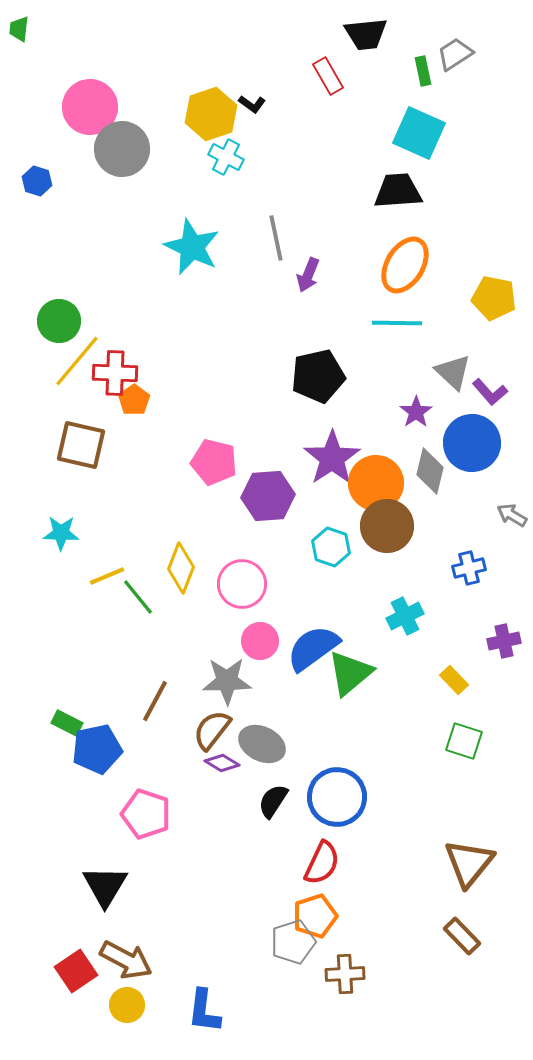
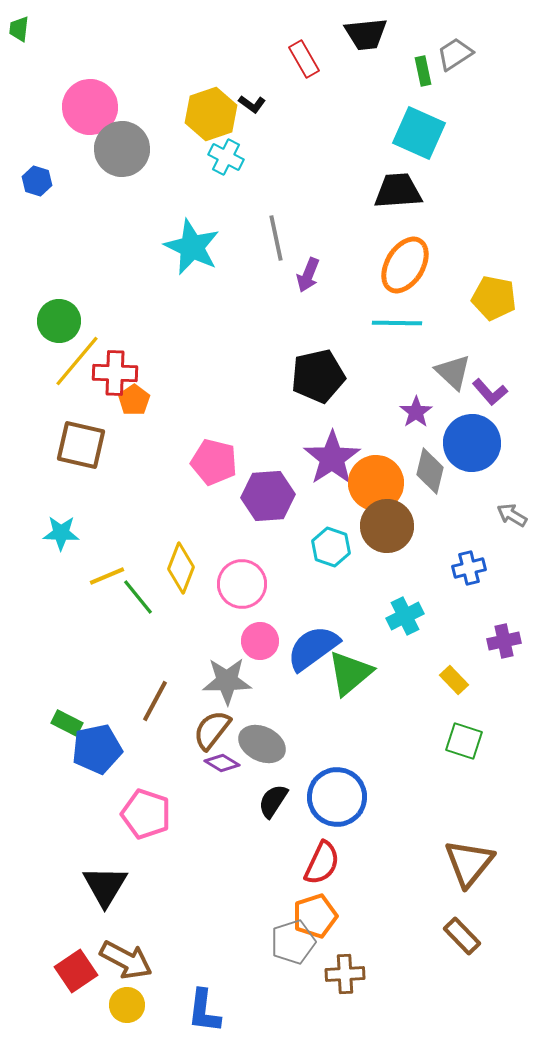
red rectangle at (328, 76): moved 24 px left, 17 px up
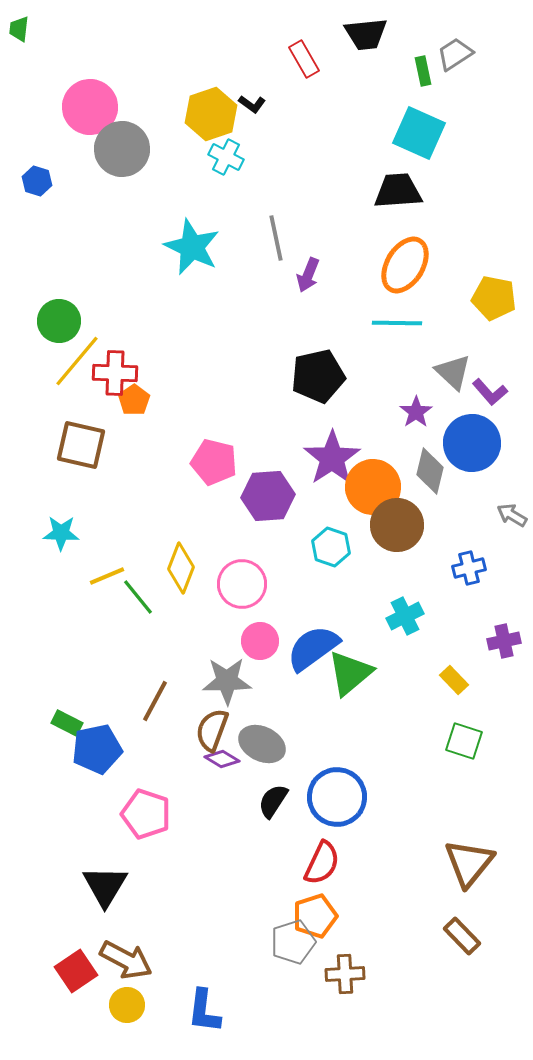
orange circle at (376, 483): moved 3 px left, 4 px down
brown circle at (387, 526): moved 10 px right, 1 px up
brown semicircle at (212, 730): rotated 18 degrees counterclockwise
purple diamond at (222, 763): moved 4 px up
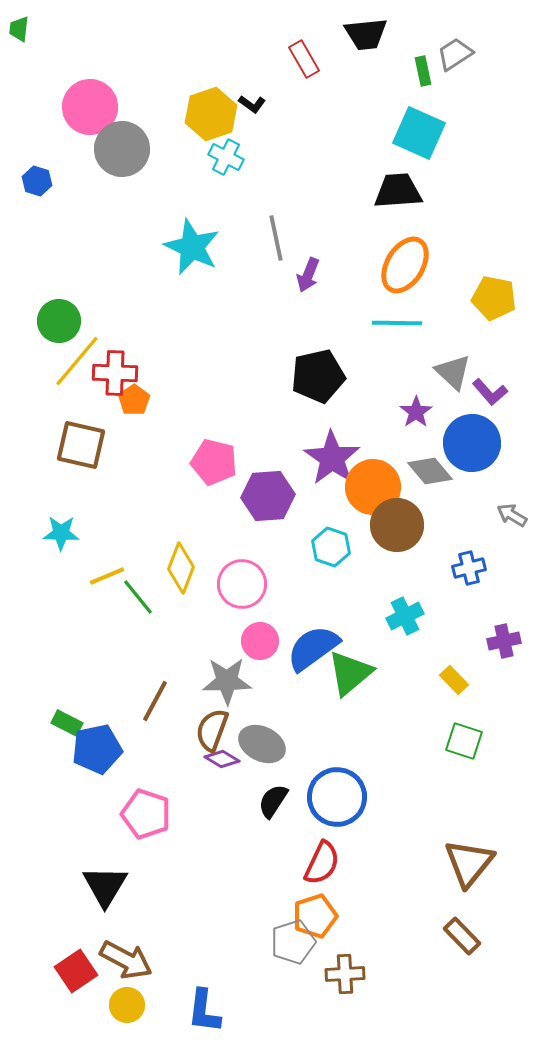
purple star at (332, 458): rotated 4 degrees counterclockwise
gray diamond at (430, 471): rotated 54 degrees counterclockwise
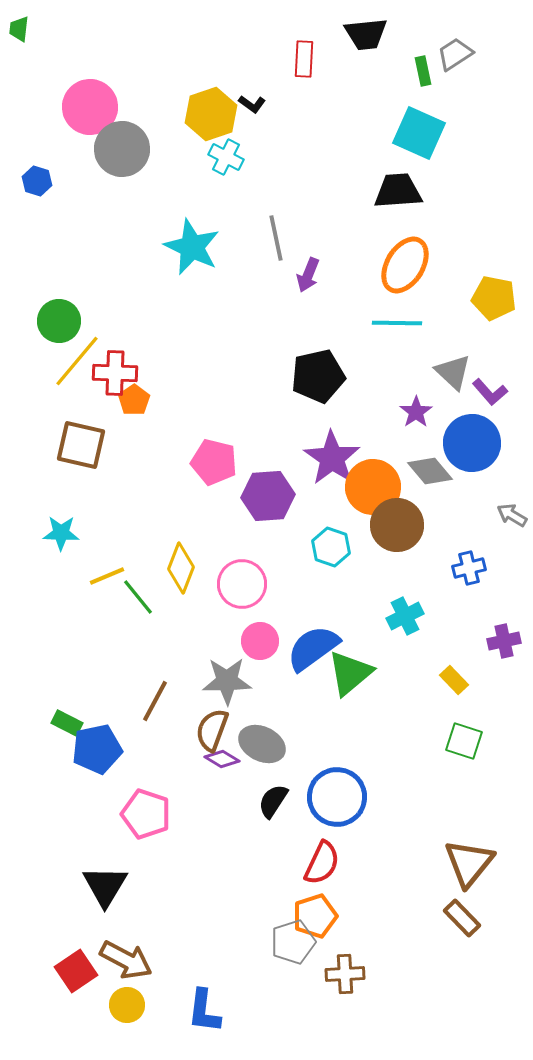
red rectangle at (304, 59): rotated 33 degrees clockwise
brown rectangle at (462, 936): moved 18 px up
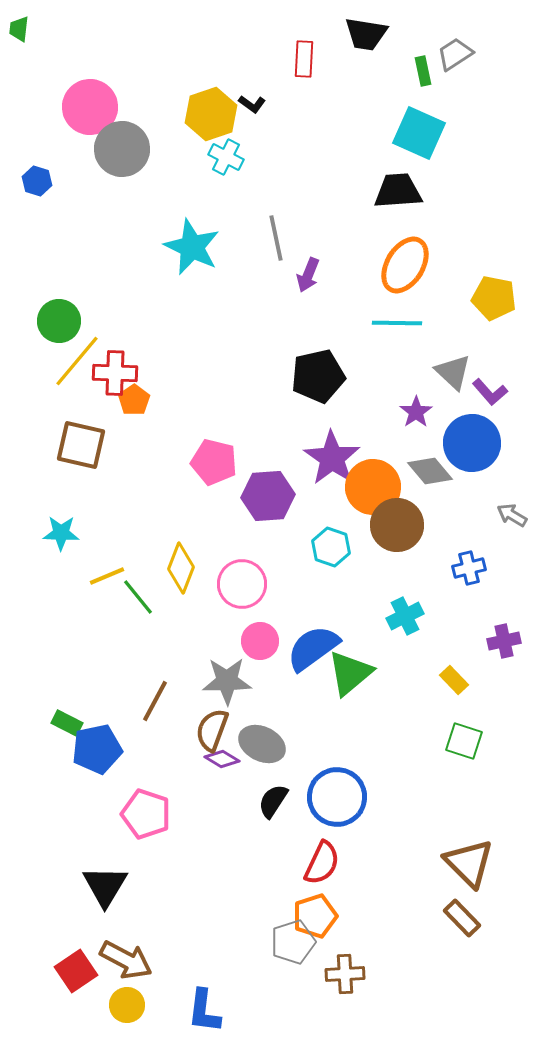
black trapezoid at (366, 34): rotated 15 degrees clockwise
brown triangle at (469, 863): rotated 24 degrees counterclockwise
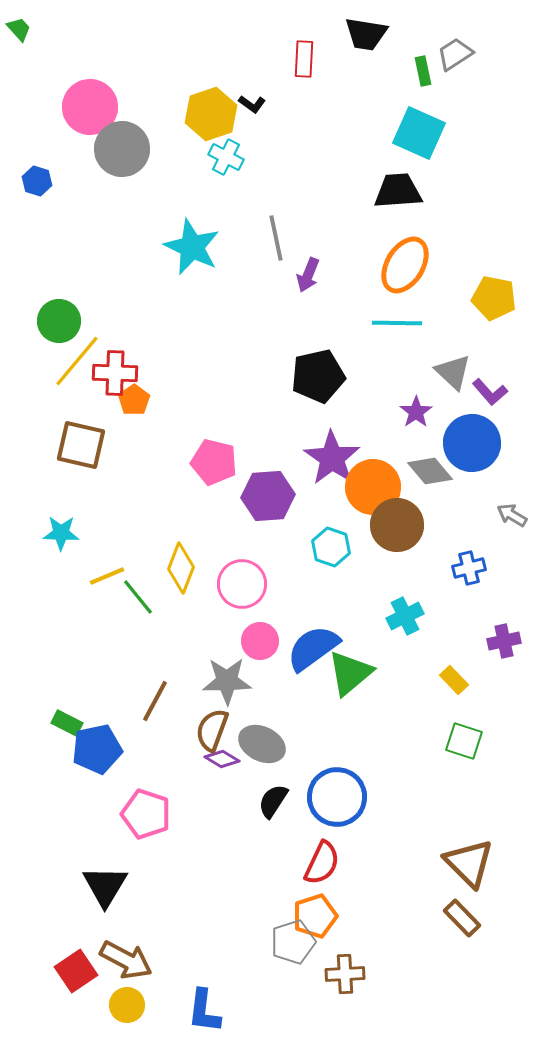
green trapezoid at (19, 29): rotated 132 degrees clockwise
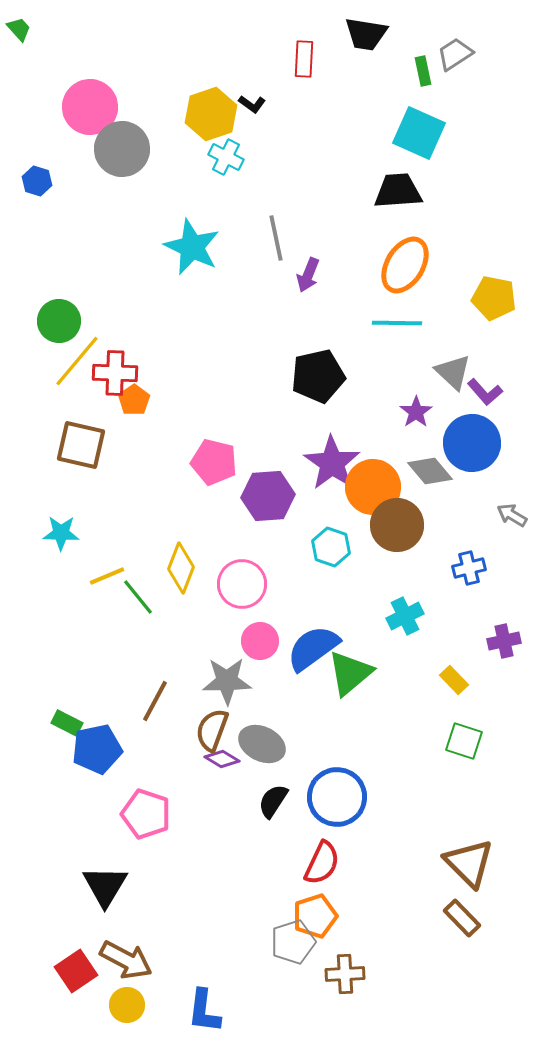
purple L-shape at (490, 392): moved 5 px left
purple star at (332, 458): moved 5 px down
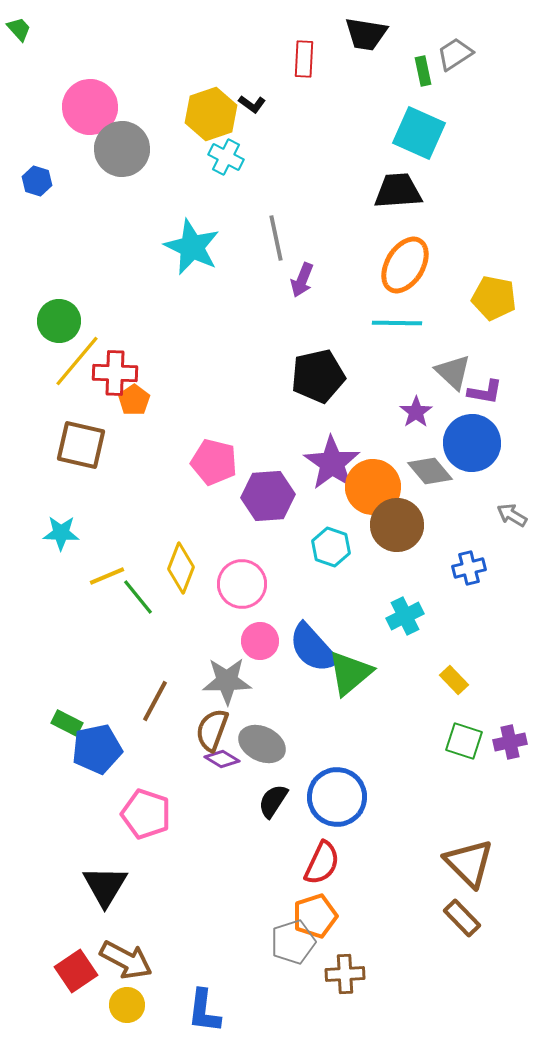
purple arrow at (308, 275): moved 6 px left, 5 px down
purple L-shape at (485, 392): rotated 39 degrees counterclockwise
purple cross at (504, 641): moved 6 px right, 101 px down
blue semicircle at (313, 648): rotated 96 degrees counterclockwise
